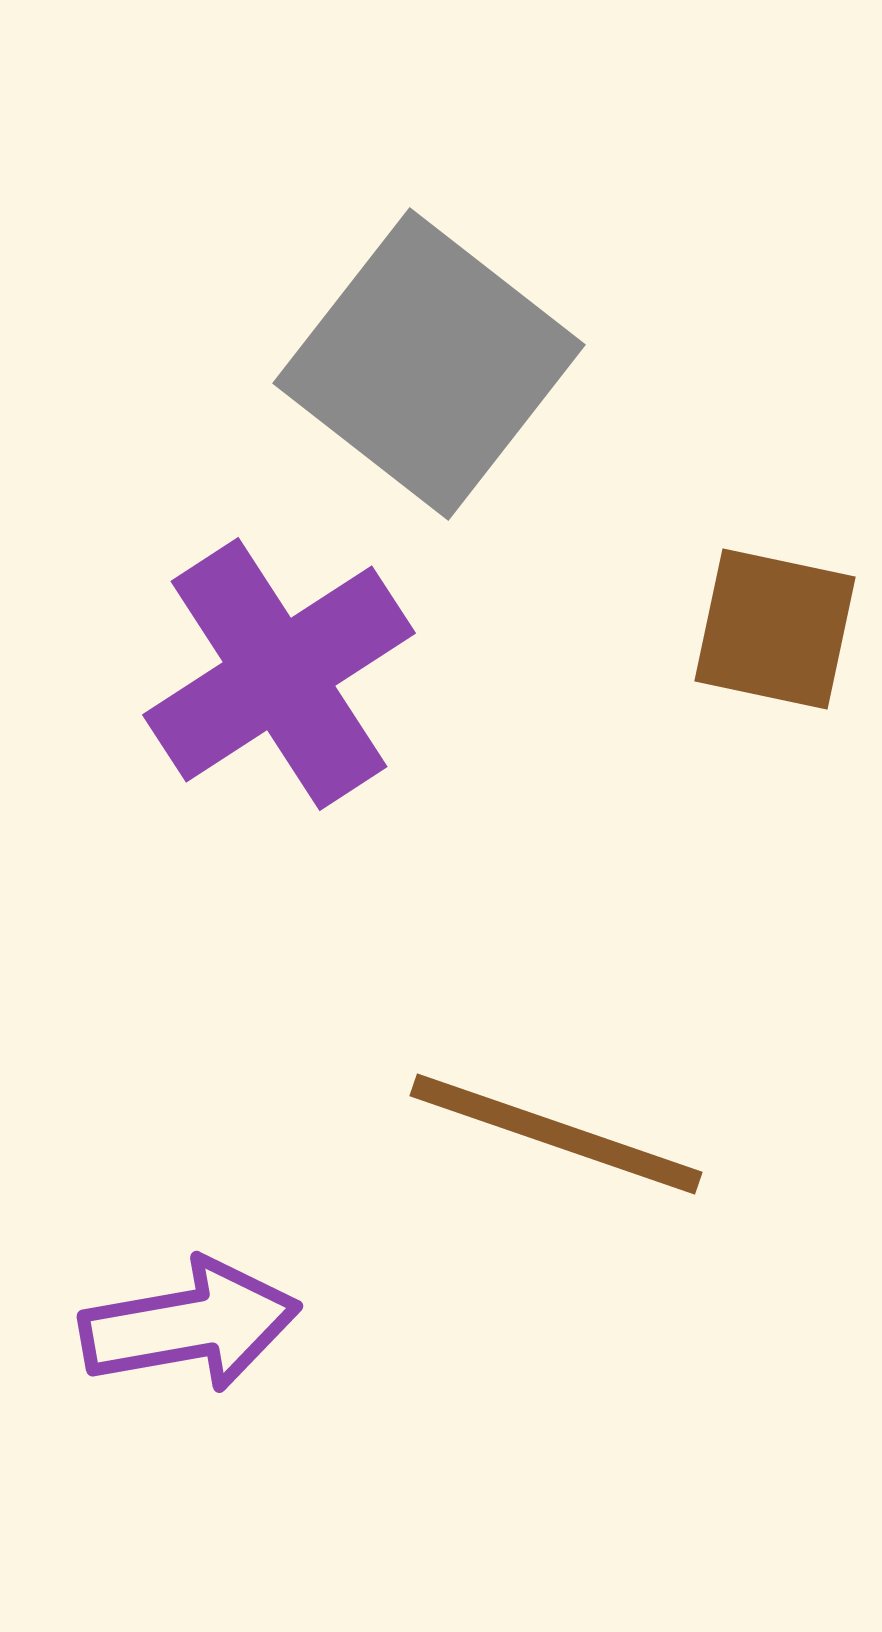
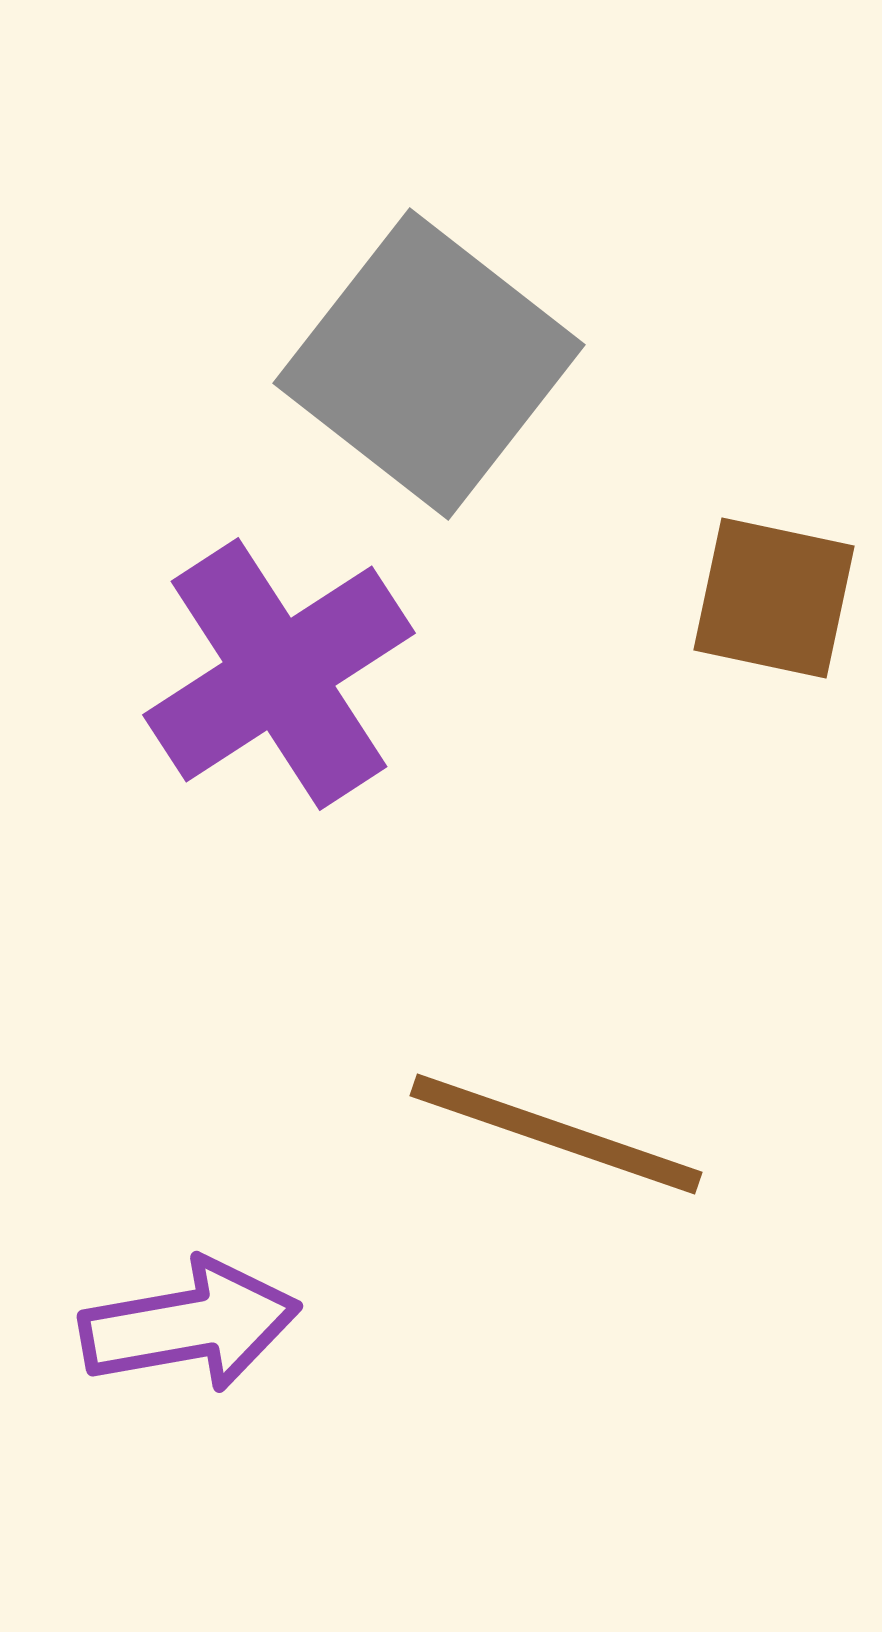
brown square: moved 1 px left, 31 px up
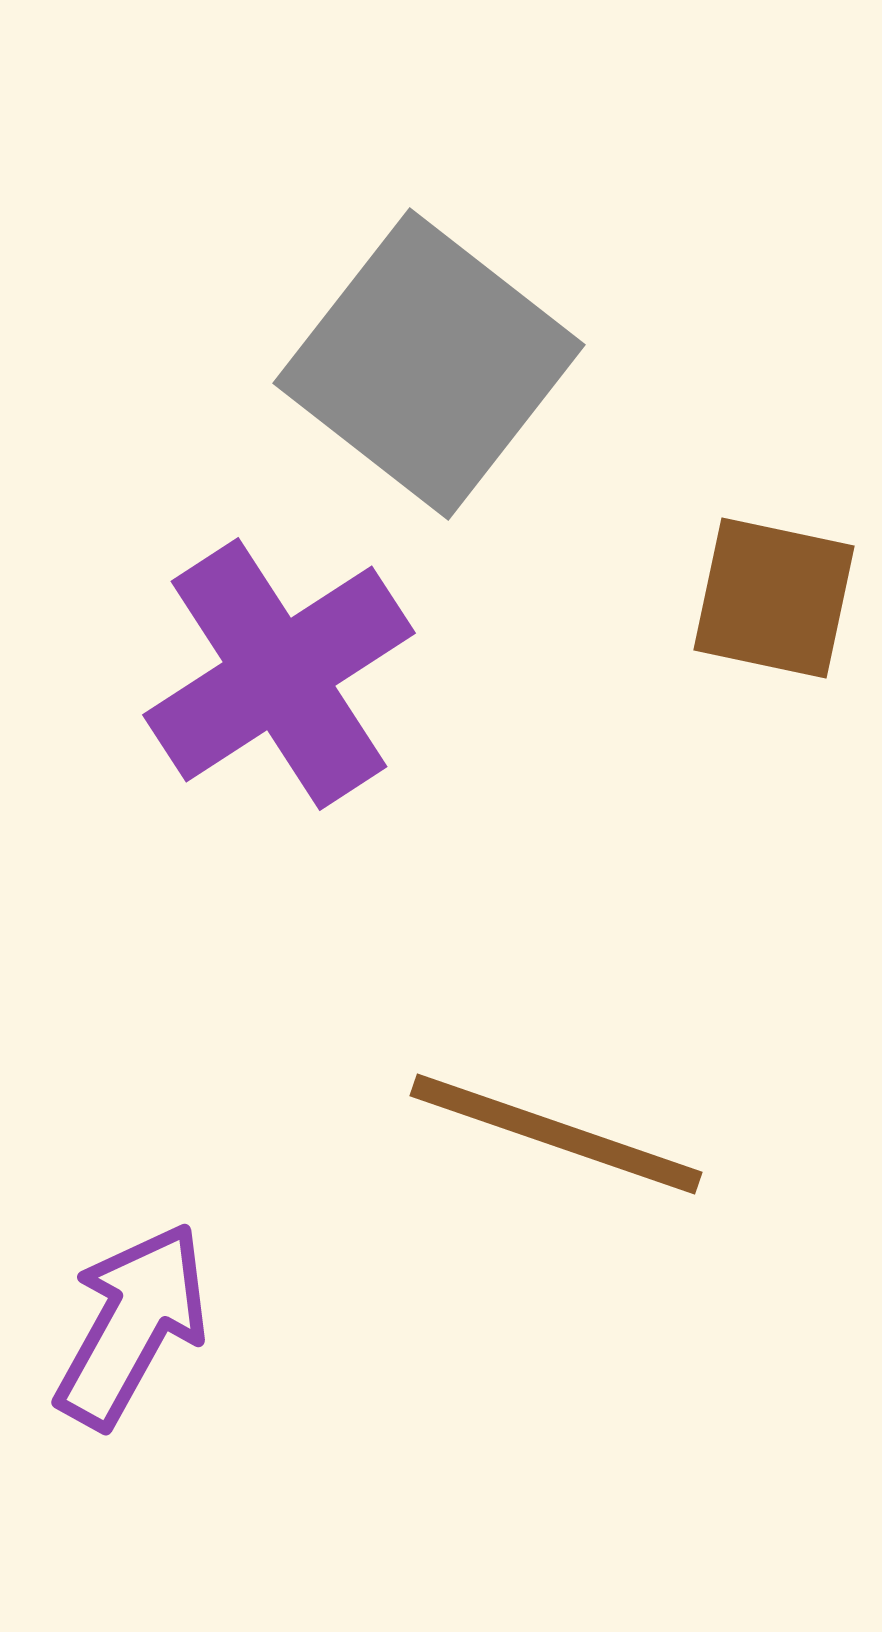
purple arrow: moved 58 px left; rotated 51 degrees counterclockwise
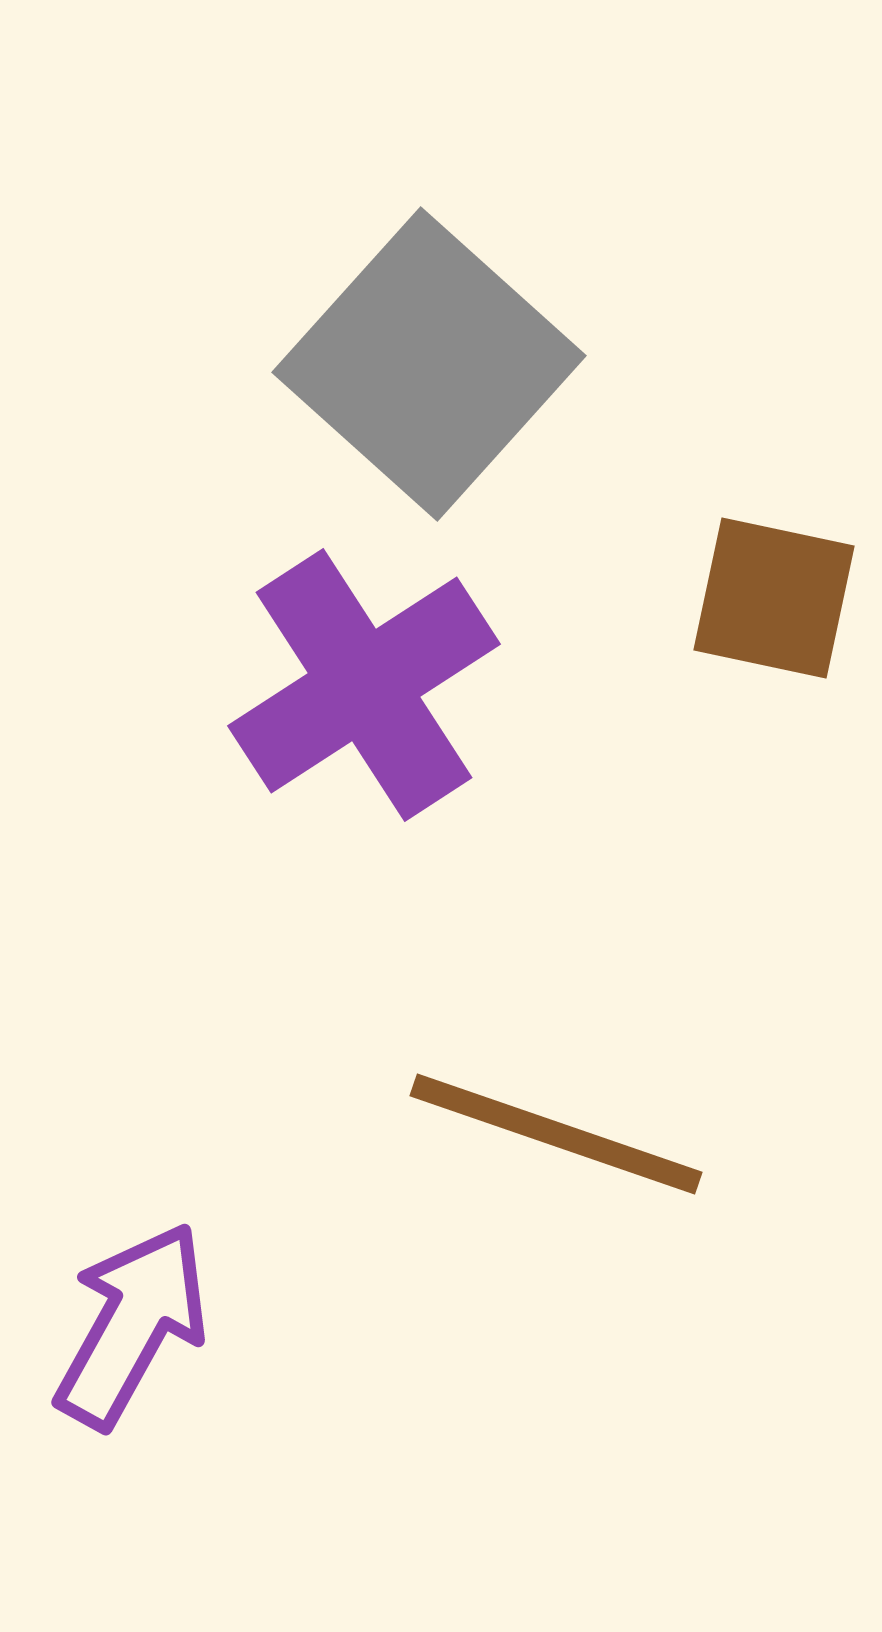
gray square: rotated 4 degrees clockwise
purple cross: moved 85 px right, 11 px down
